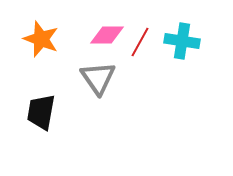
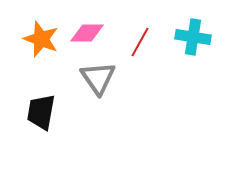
pink diamond: moved 20 px left, 2 px up
cyan cross: moved 11 px right, 4 px up
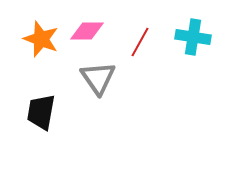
pink diamond: moved 2 px up
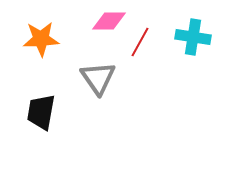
pink diamond: moved 22 px right, 10 px up
orange star: rotated 24 degrees counterclockwise
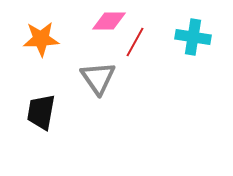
red line: moved 5 px left
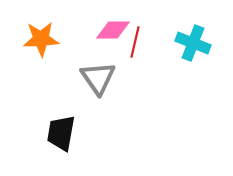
pink diamond: moved 4 px right, 9 px down
cyan cross: moved 6 px down; rotated 12 degrees clockwise
red line: rotated 16 degrees counterclockwise
black trapezoid: moved 20 px right, 21 px down
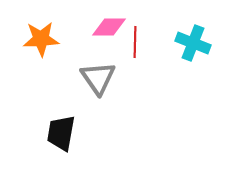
pink diamond: moved 4 px left, 3 px up
red line: rotated 12 degrees counterclockwise
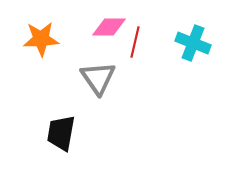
red line: rotated 12 degrees clockwise
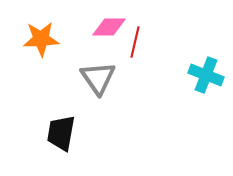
cyan cross: moved 13 px right, 32 px down
